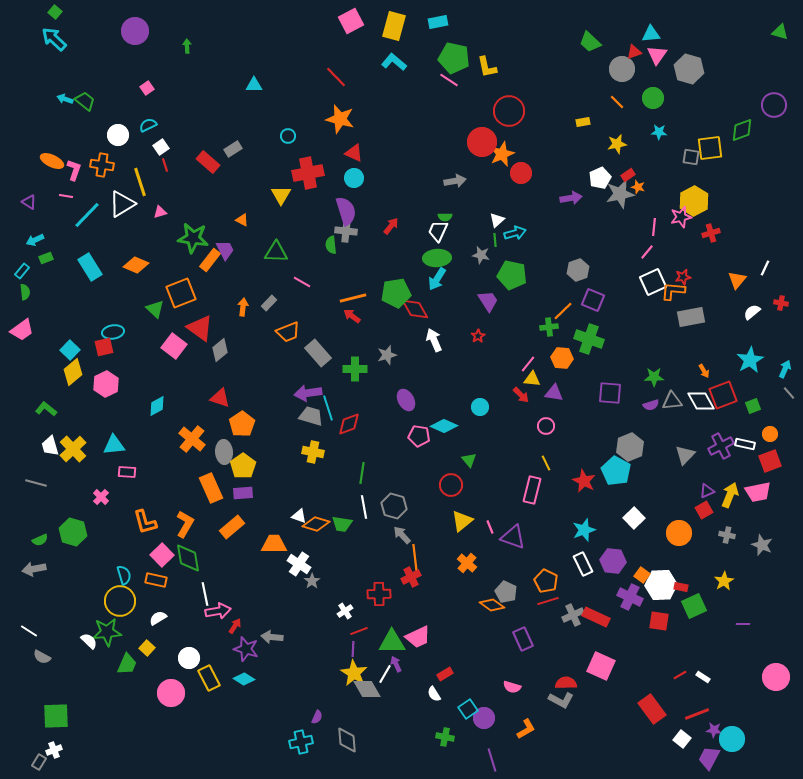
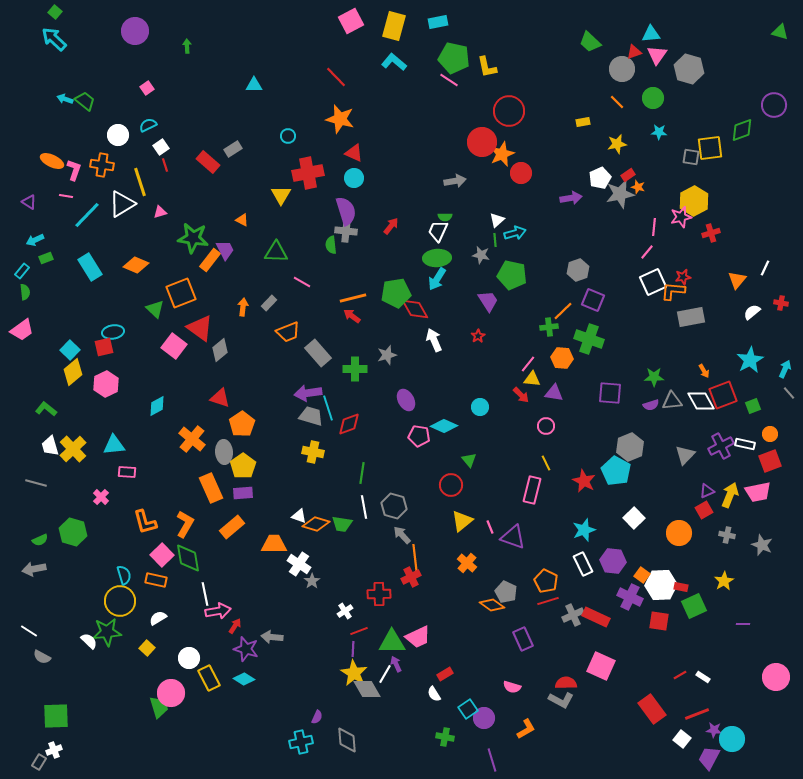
green trapezoid at (127, 664): moved 32 px right, 43 px down; rotated 40 degrees counterclockwise
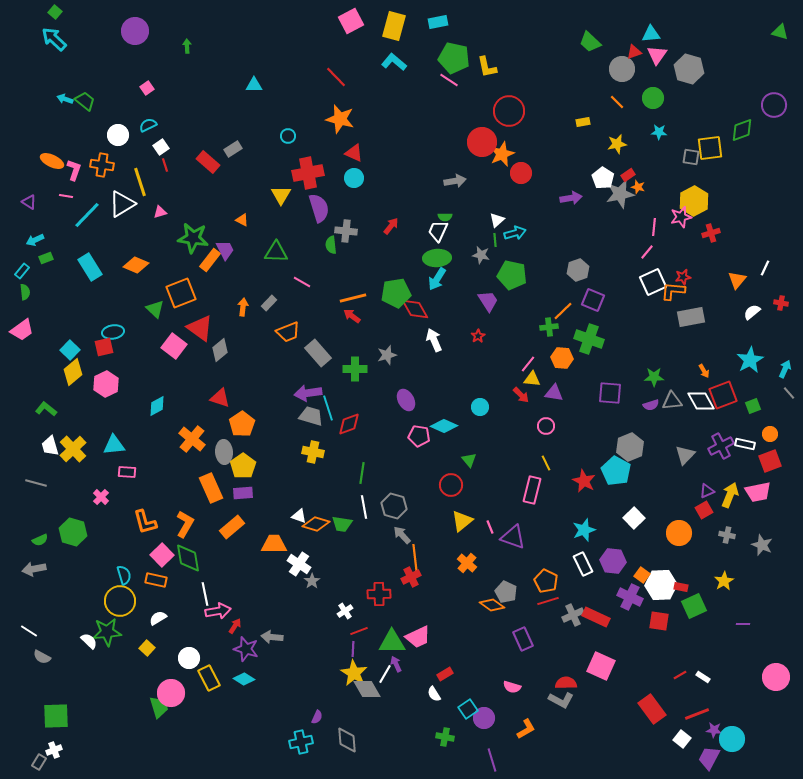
white pentagon at (600, 178): moved 3 px right; rotated 15 degrees counterclockwise
purple semicircle at (346, 211): moved 27 px left, 3 px up
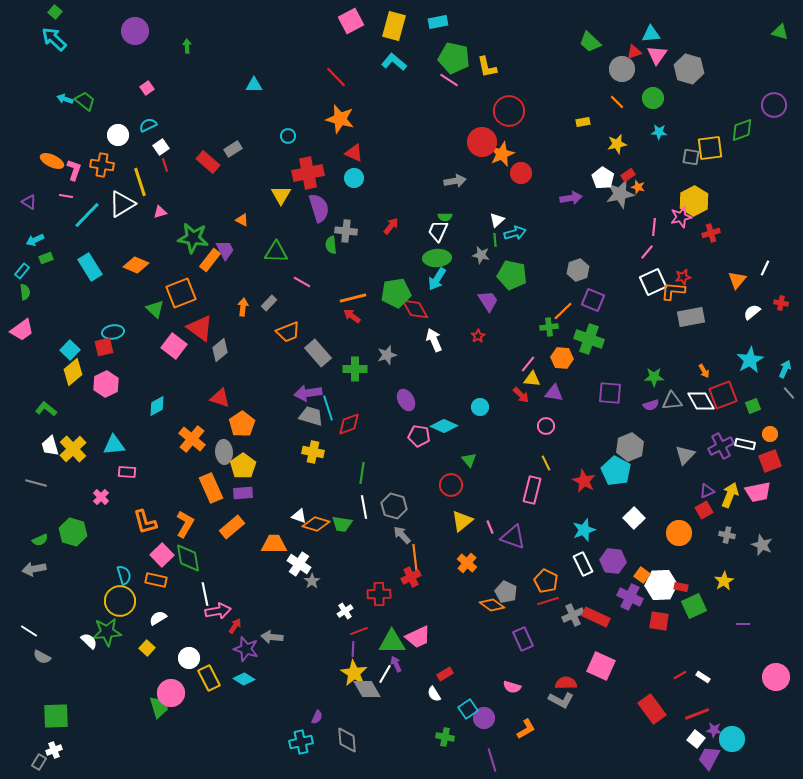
white square at (682, 739): moved 14 px right
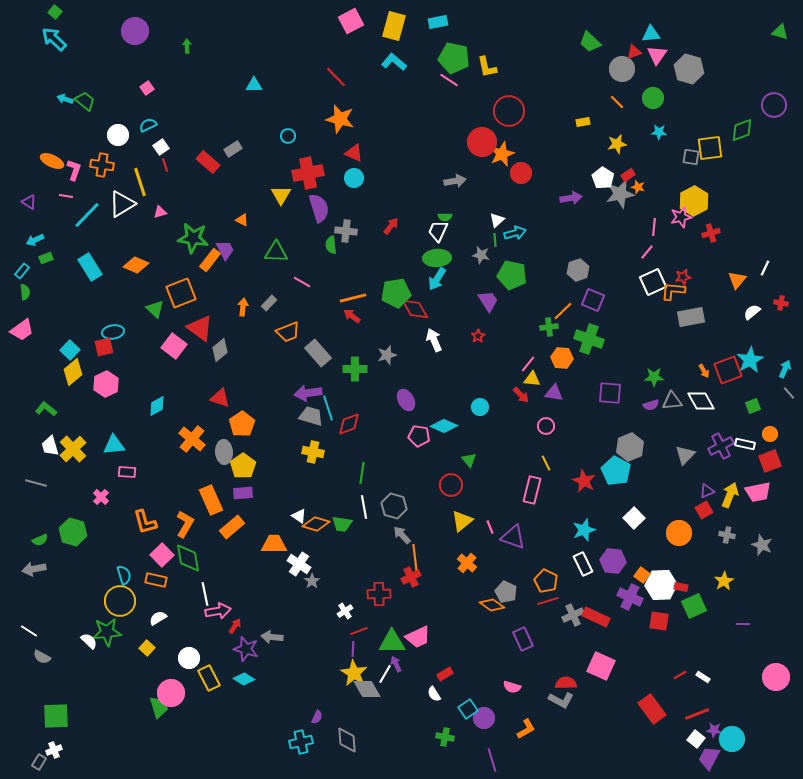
red square at (723, 395): moved 5 px right, 25 px up
orange rectangle at (211, 488): moved 12 px down
white triangle at (299, 516): rotated 14 degrees clockwise
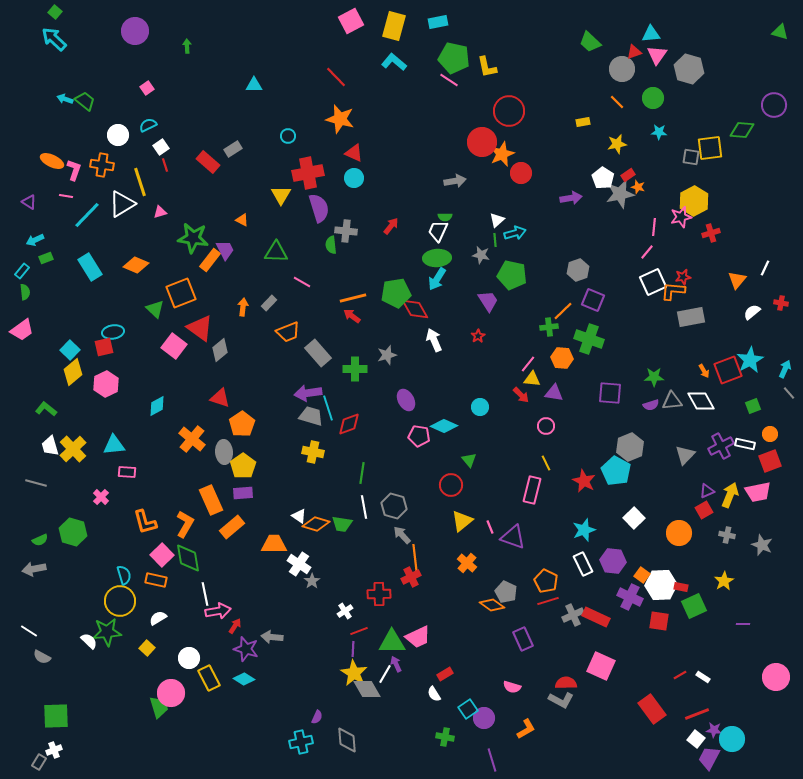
green diamond at (742, 130): rotated 25 degrees clockwise
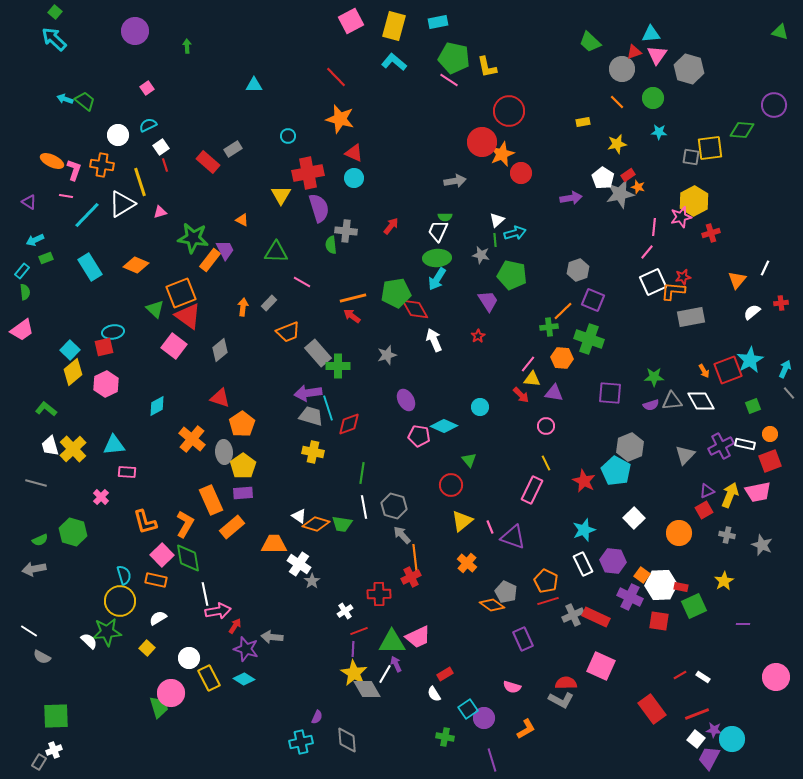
red cross at (781, 303): rotated 16 degrees counterclockwise
red triangle at (200, 328): moved 12 px left, 12 px up
green cross at (355, 369): moved 17 px left, 3 px up
pink rectangle at (532, 490): rotated 12 degrees clockwise
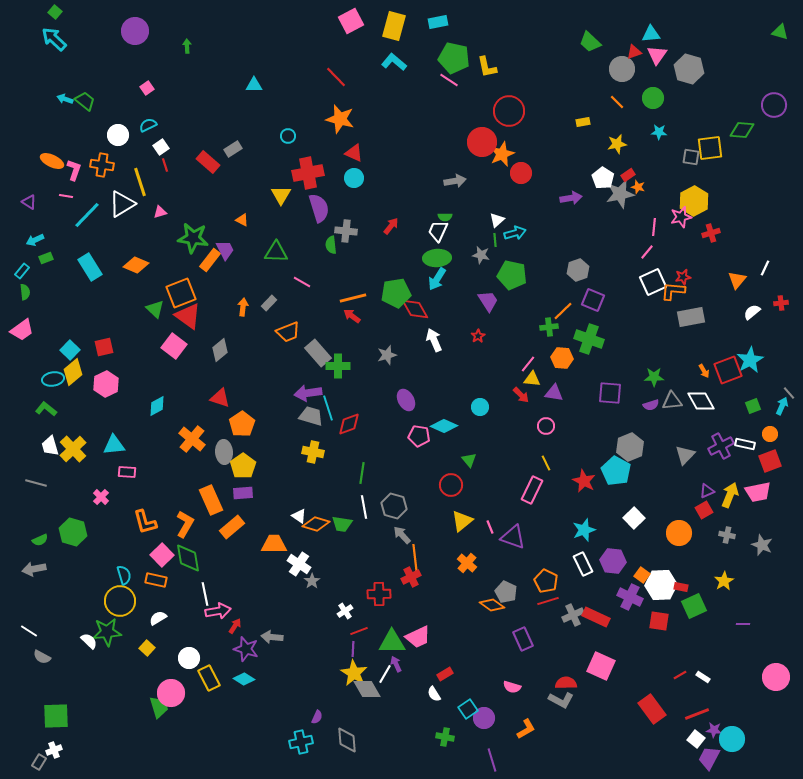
cyan ellipse at (113, 332): moved 60 px left, 47 px down
cyan arrow at (785, 369): moved 3 px left, 37 px down
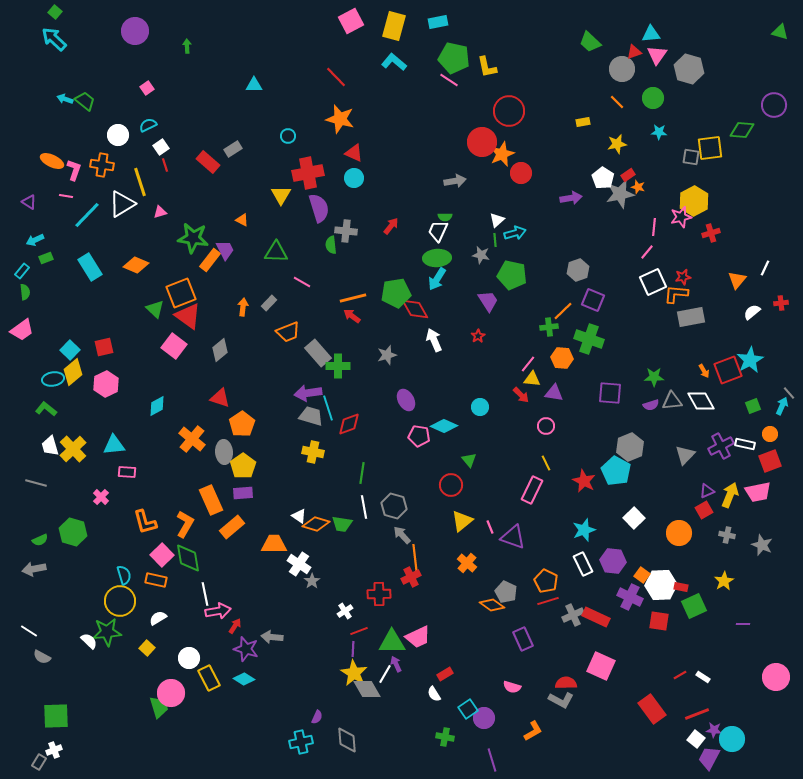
orange L-shape at (673, 291): moved 3 px right, 3 px down
orange L-shape at (526, 729): moved 7 px right, 2 px down
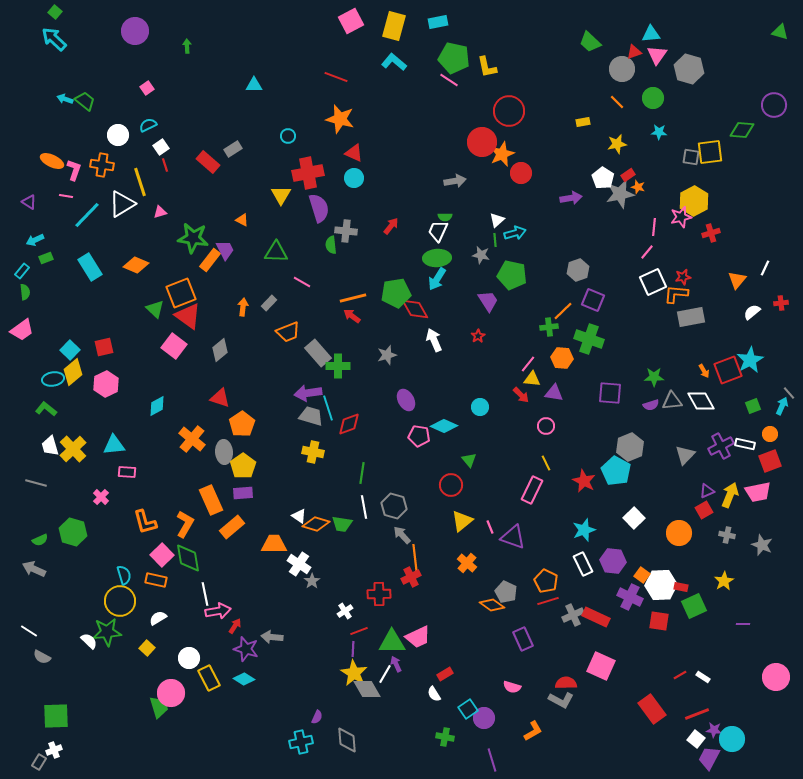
red line at (336, 77): rotated 25 degrees counterclockwise
yellow square at (710, 148): moved 4 px down
gray arrow at (34, 569): rotated 35 degrees clockwise
